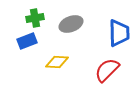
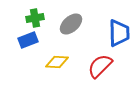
gray ellipse: rotated 20 degrees counterclockwise
blue rectangle: moved 1 px right, 1 px up
red semicircle: moved 7 px left, 4 px up
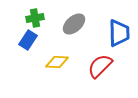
gray ellipse: moved 3 px right
blue rectangle: rotated 36 degrees counterclockwise
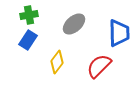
green cross: moved 6 px left, 3 px up
yellow diamond: rotated 55 degrees counterclockwise
red semicircle: moved 1 px left
